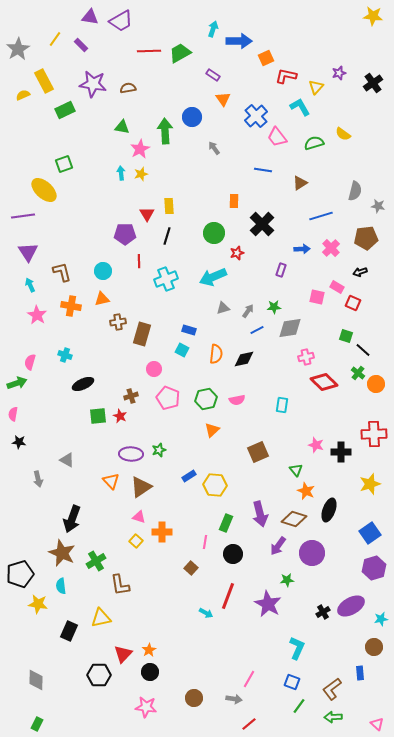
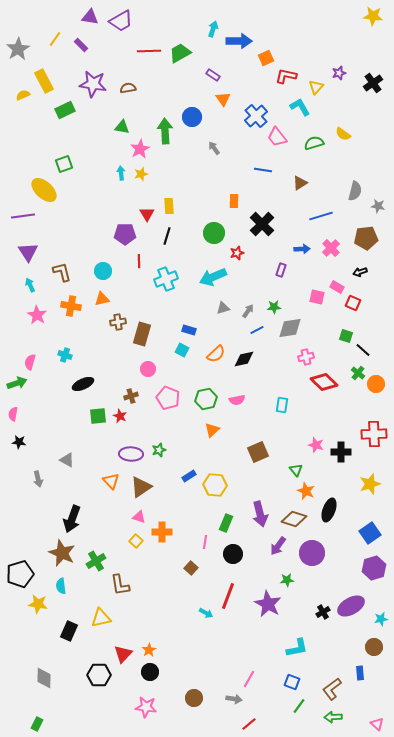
orange semicircle at (216, 354): rotated 42 degrees clockwise
pink circle at (154, 369): moved 6 px left
cyan L-shape at (297, 648): rotated 55 degrees clockwise
gray diamond at (36, 680): moved 8 px right, 2 px up
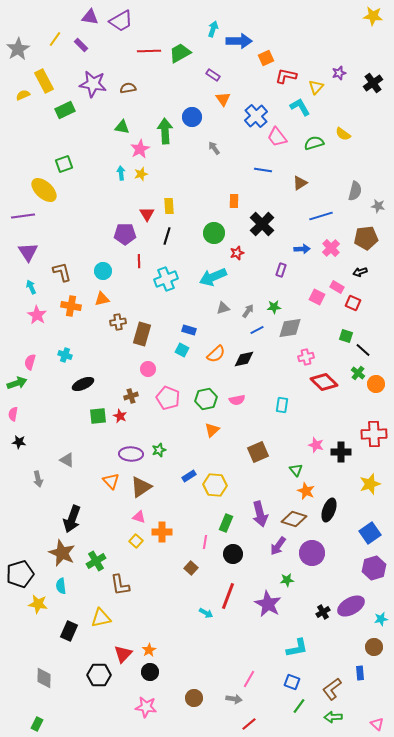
cyan arrow at (30, 285): moved 1 px right, 2 px down
pink square at (317, 297): rotated 14 degrees clockwise
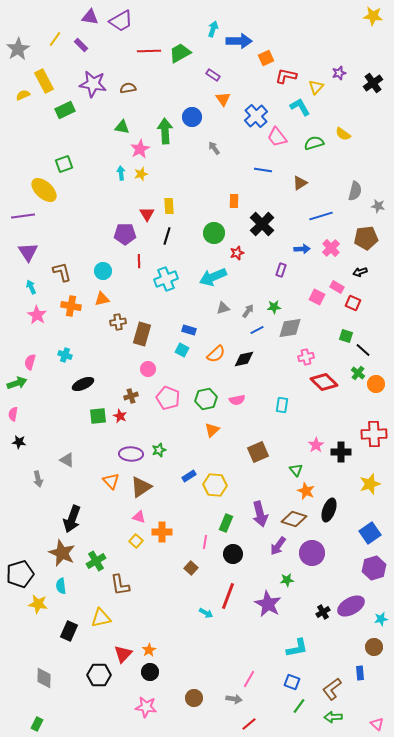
pink star at (316, 445): rotated 21 degrees clockwise
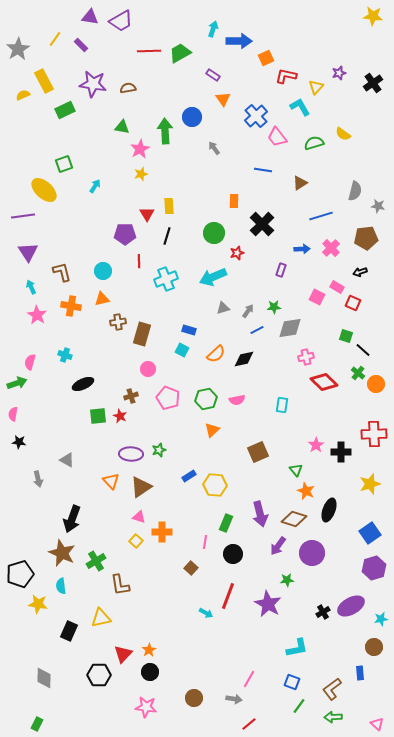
cyan arrow at (121, 173): moved 26 px left, 13 px down; rotated 40 degrees clockwise
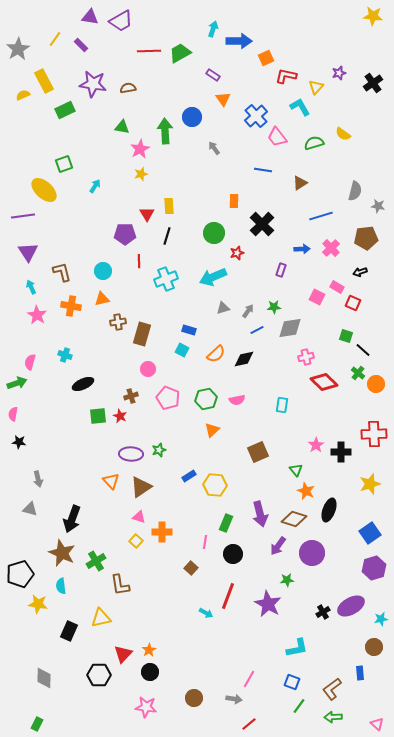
gray triangle at (67, 460): moved 37 px left, 49 px down; rotated 14 degrees counterclockwise
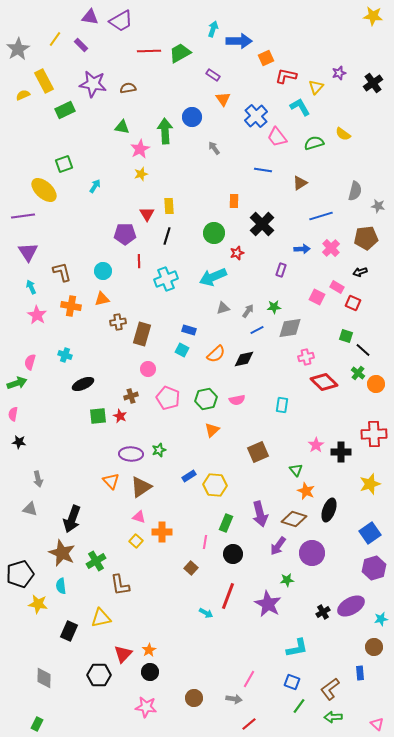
brown L-shape at (332, 689): moved 2 px left
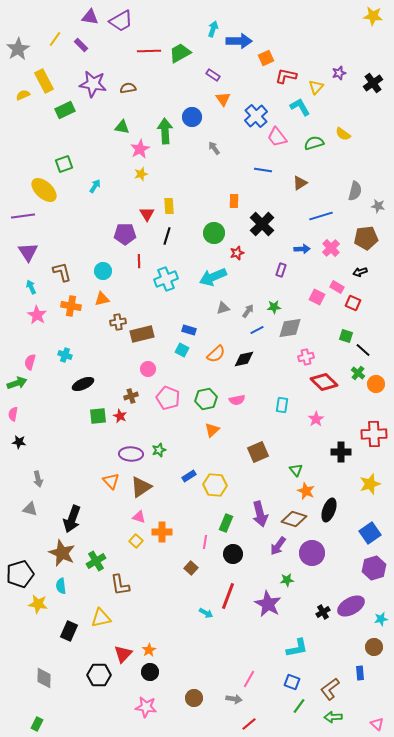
brown rectangle at (142, 334): rotated 60 degrees clockwise
pink star at (316, 445): moved 26 px up
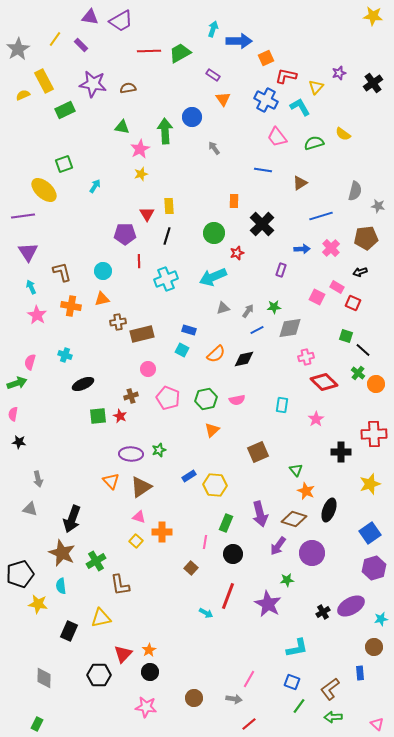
blue cross at (256, 116): moved 10 px right, 16 px up; rotated 20 degrees counterclockwise
